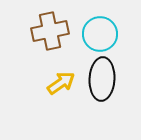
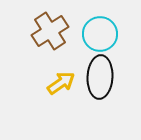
brown cross: rotated 21 degrees counterclockwise
black ellipse: moved 2 px left, 2 px up
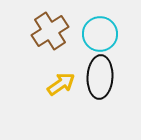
yellow arrow: moved 1 px down
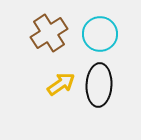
brown cross: moved 1 px left, 2 px down
black ellipse: moved 1 px left, 8 px down
